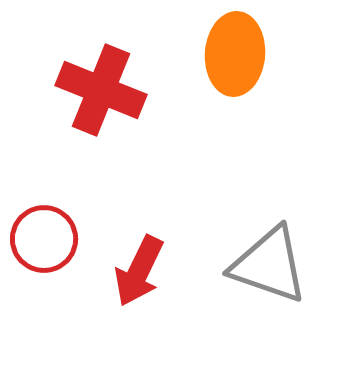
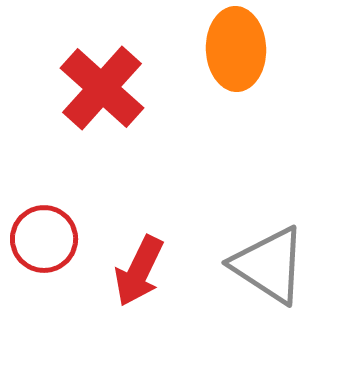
orange ellipse: moved 1 px right, 5 px up; rotated 6 degrees counterclockwise
red cross: moved 1 px right, 2 px up; rotated 20 degrees clockwise
gray triangle: rotated 14 degrees clockwise
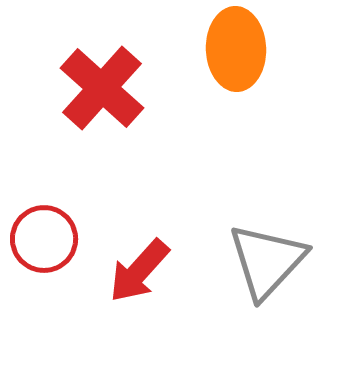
gray triangle: moved 2 px left, 4 px up; rotated 40 degrees clockwise
red arrow: rotated 16 degrees clockwise
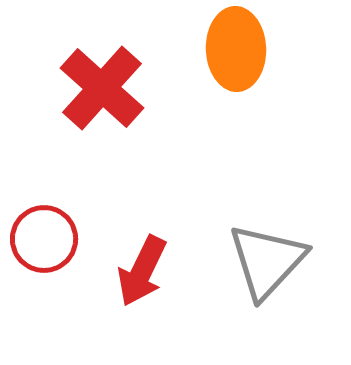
red arrow: moved 3 px right; rotated 16 degrees counterclockwise
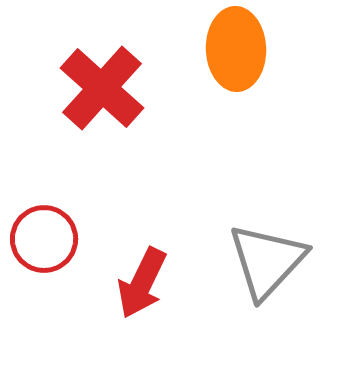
red arrow: moved 12 px down
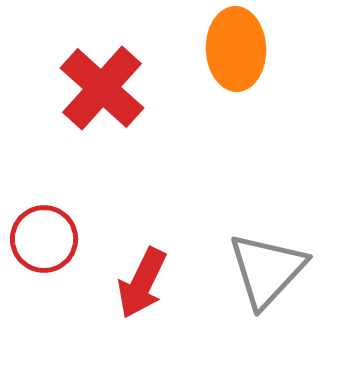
gray triangle: moved 9 px down
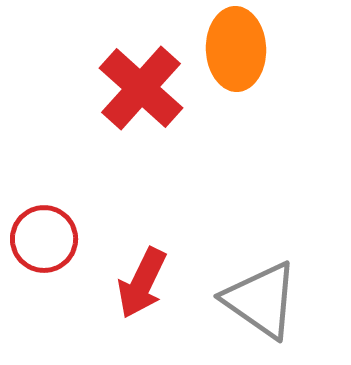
red cross: moved 39 px right
gray triangle: moved 6 px left, 30 px down; rotated 38 degrees counterclockwise
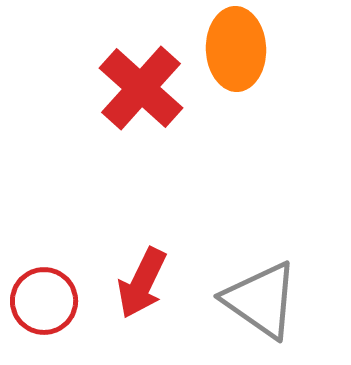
red circle: moved 62 px down
